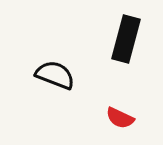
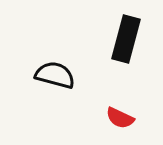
black semicircle: rotated 6 degrees counterclockwise
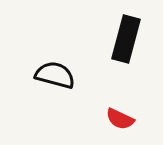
red semicircle: moved 1 px down
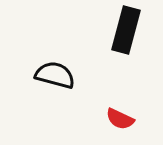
black rectangle: moved 9 px up
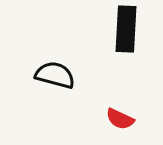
black rectangle: moved 1 px up; rotated 12 degrees counterclockwise
